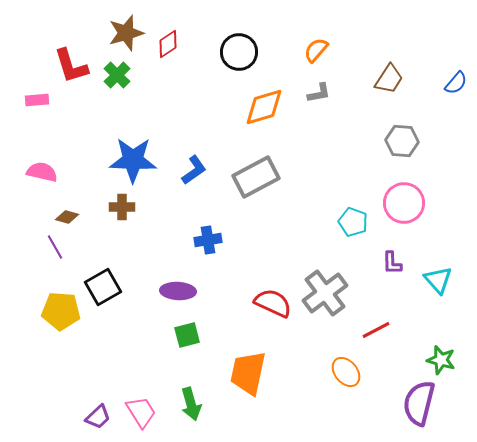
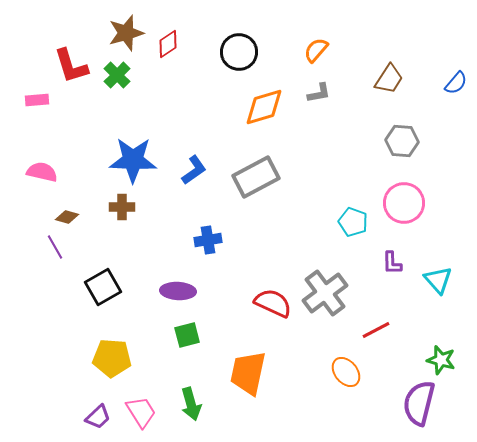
yellow pentagon: moved 51 px right, 47 px down
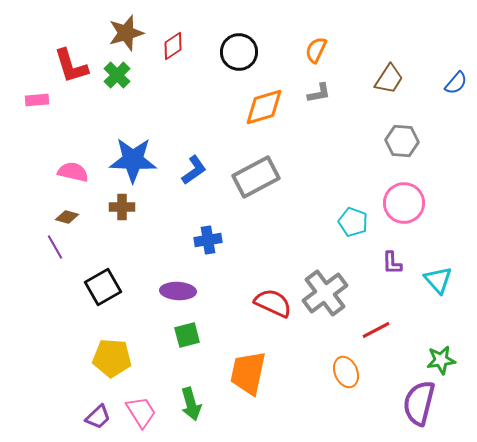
red diamond: moved 5 px right, 2 px down
orange semicircle: rotated 16 degrees counterclockwise
pink semicircle: moved 31 px right
green star: rotated 24 degrees counterclockwise
orange ellipse: rotated 16 degrees clockwise
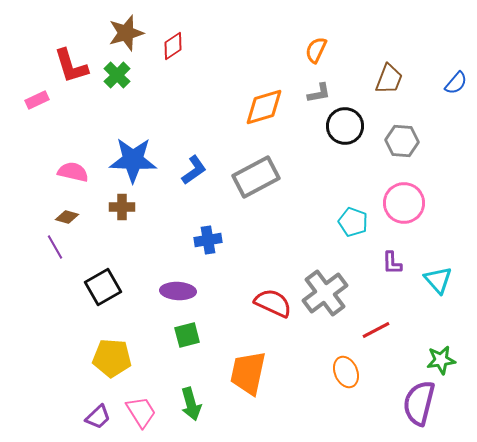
black circle: moved 106 px right, 74 px down
brown trapezoid: rotated 12 degrees counterclockwise
pink rectangle: rotated 20 degrees counterclockwise
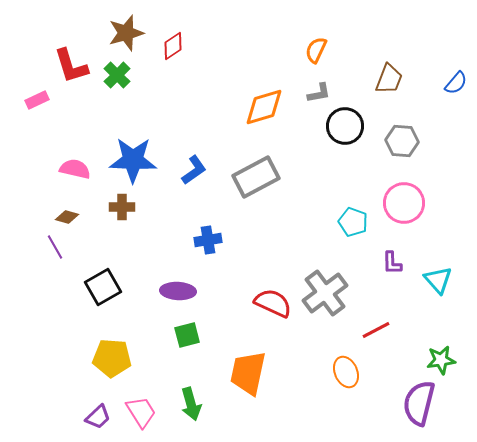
pink semicircle: moved 2 px right, 3 px up
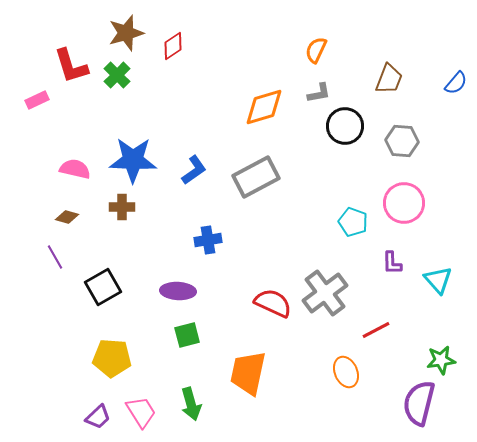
purple line: moved 10 px down
